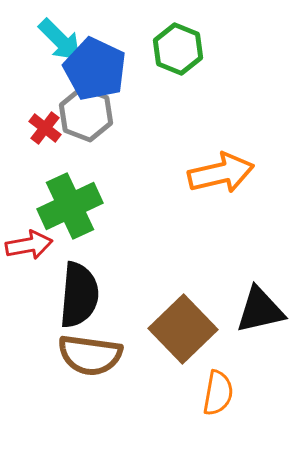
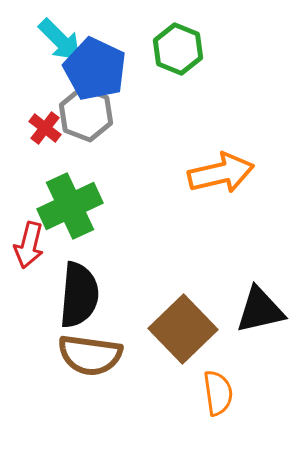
red arrow: rotated 114 degrees clockwise
orange semicircle: rotated 18 degrees counterclockwise
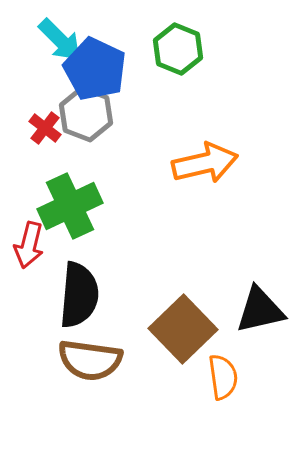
orange arrow: moved 16 px left, 10 px up
brown semicircle: moved 5 px down
orange semicircle: moved 5 px right, 16 px up
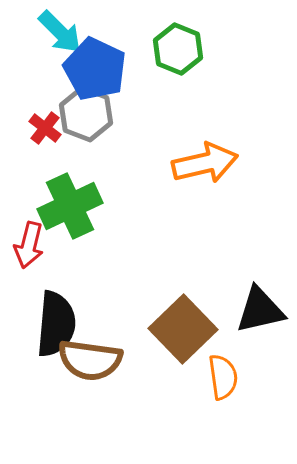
cyan arrow: moved 8 px up
black semicircle: moved 23 px left, 29 px down
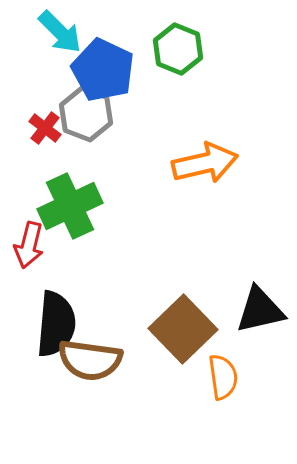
blue pentagon: moved 8 px right, 1 px down
